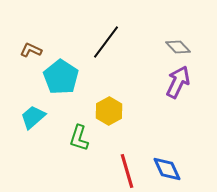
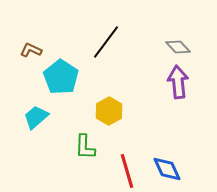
purple arrow: rotated 32 degrees counterclockwise
cyan trapezoid: moved 3 px right
green L-shape: moved 6 px right, 9 px down; rotated 16 degrees counterclockwise
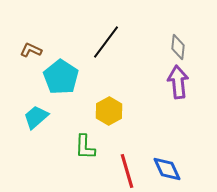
gray diamond: rotated 50 degrees clockwise
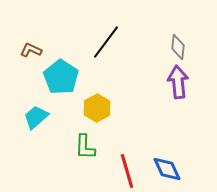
yellow hexagon: moved 12 px left, 3 px up
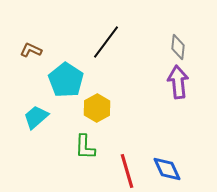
cyan pentagon: moved 5 px right, 3 px down
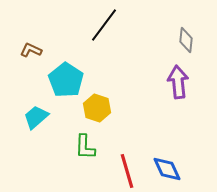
black line: moved 2 px left, 17 px up
gray diamond: moved 8 px right, 7 px up
yellow hexagon: rotated 12 degrees counterclockwise
